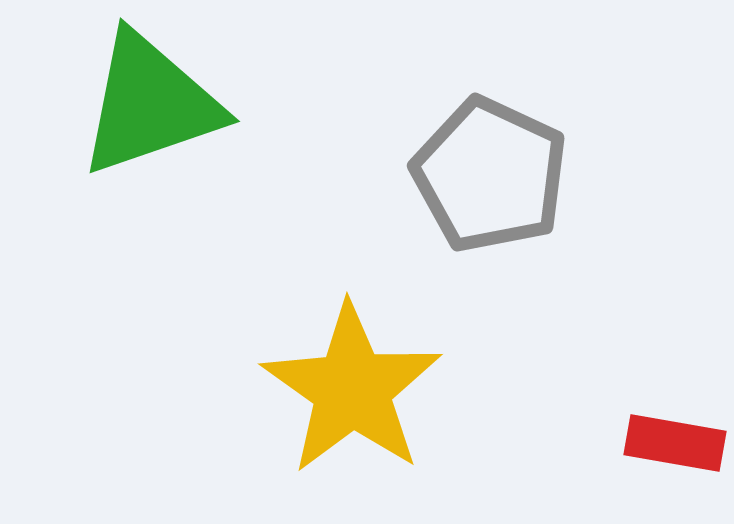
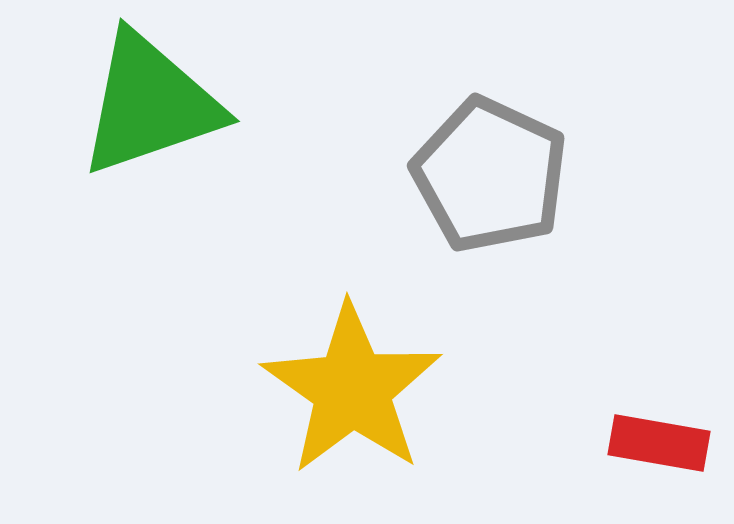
red rectangle: moved 16 px left
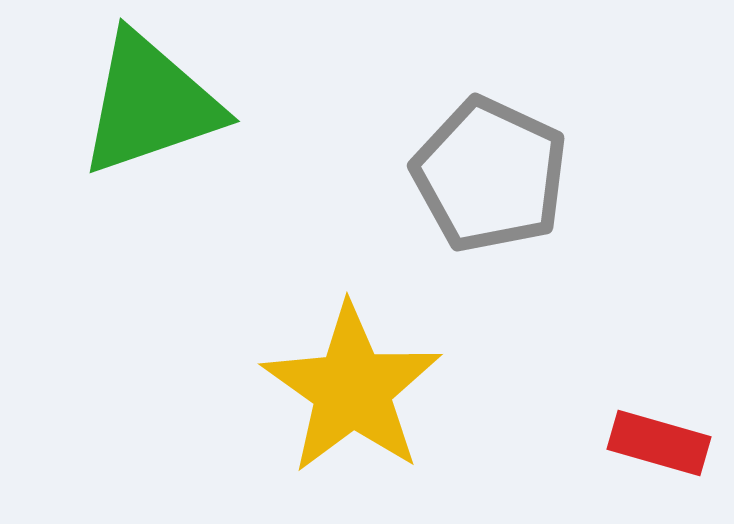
red rectangle: rotated 6 degrees clockwise
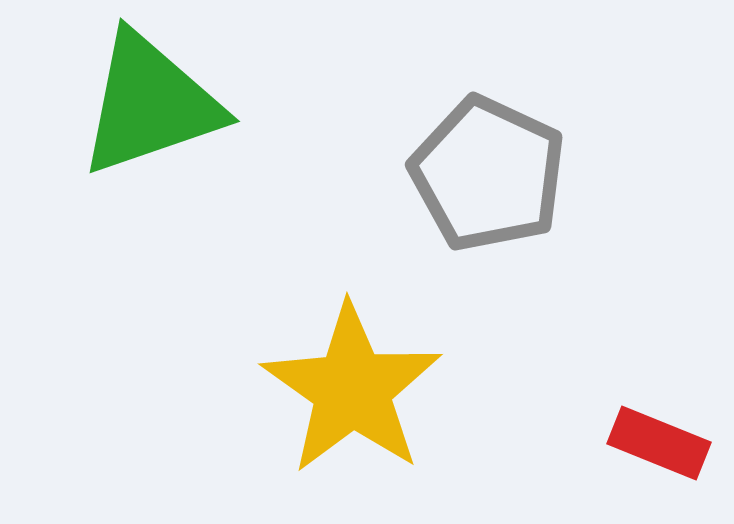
gray pentagon: moved 2 px left, 1 px up
red rectangle: rotated 6 degrees clockwise
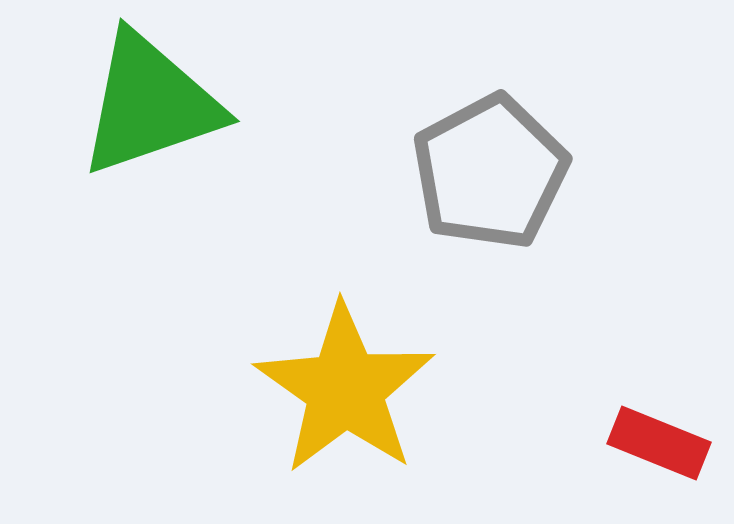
gray pentagon: moved 2 px right, 2 px up; rotated 19 degrees clockwise
yellow star: moved 7 px left
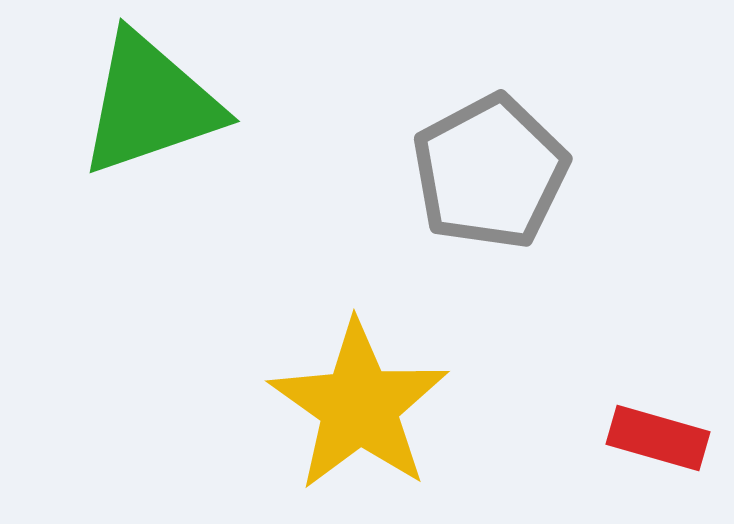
yellow star: moved 14 px right, 17 px down
red rectangle: moved 1 px left, 5 px up; rotated 6 degrees counterclockwise
